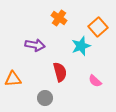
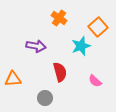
purple arrow: moved 1 px right, 1 px down
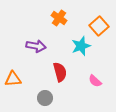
orange square: moved 1 px right, 1 px up
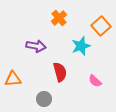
orange cross: rotated 14 degrees clockwise
orange square: moved 2 px right
gray circle: moved 1 px left, 1 px down
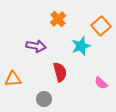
orange cross: moved 1 px left, 1 px down
pink semicircle: moved 6 px right, 2 px down
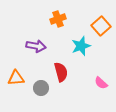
orange cross: rotated 21 degrees clockwise
red semicircle: moved 1 px right
orange triangle: moved 3 px right, 1 px up
gray circle: moved 3 px left, 11 px up
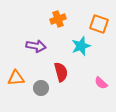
orange square: moved 2 px left, 2 px up; rotated 30 degrees counterclockwise
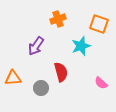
purple arrow: rotated 114 degrees clockwise
orange triangle: moved 3 px left
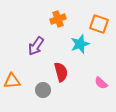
cyan star: moved 1 px left, 2 px up
orange triangle: moved 1 px left, 3 px down
gray circle: moved 2 px right, 2 px down
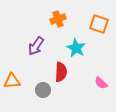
cyan star: moved 4 px left, 4 px down; rotated 24 degrees counterclockwise
red semicircle: rotated 18 degrees clockwise
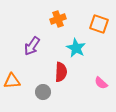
purple arrow: moved 4 px left
gray circle: moved 2 px down
